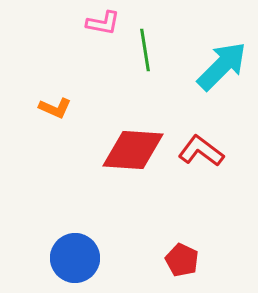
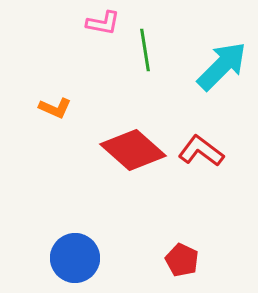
red diamond: rotated 38 degrees clockwise
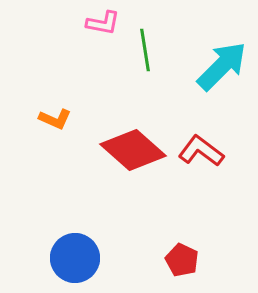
orange L-shape: moved 11 px down
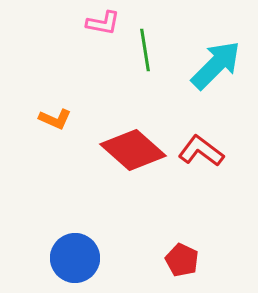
cyan arrow: moved 6 px left, 1 px up
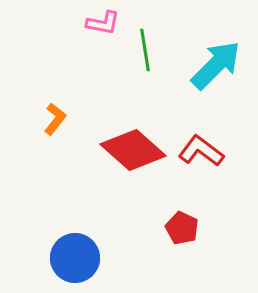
orange L-shape: rotated 76 degrees counterclockwise
red pentagon: moved 32 px up
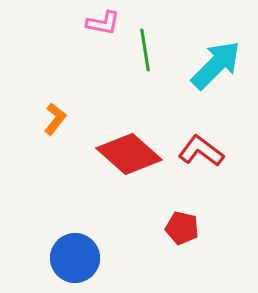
red diamond: moved 4 px left, 4 px down
red pentagon: rotated 12 degrees counterclockwise
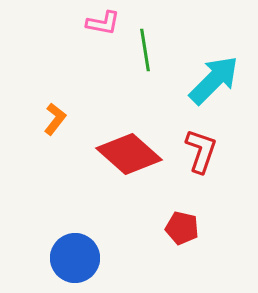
cyan arrow: moved 2 px left, 15 px down
red L-shape: rotated 72 degrees clockwise
